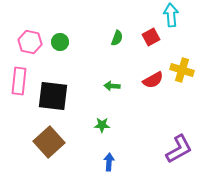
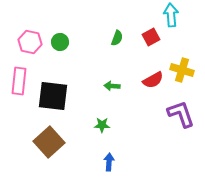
purple L-shape: moved 2 px right, 35 px up; rotated 80 degrees counterclockwise
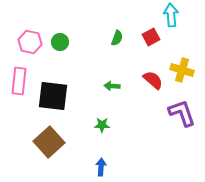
red semicircle: rotated 110 degrees counterclockwise
purple L-shape: moved 1 px right, 1 px up
blue arrow: moved 8 px left, 5 px down
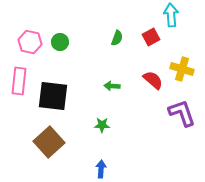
yellow cross: moved 1 px up
blue arrow: moved 2 px down
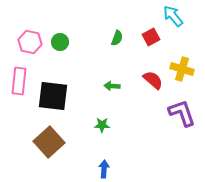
cyan arrow: moved 2 px right, 1 px down; rotated 35 degrees counterclockwise
blue arrow: moved 3 px right
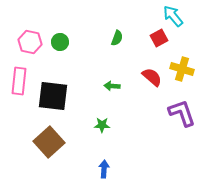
red square: moved 8 px right, 1 px down
red semicircle: moved 1 px left, 3 px up
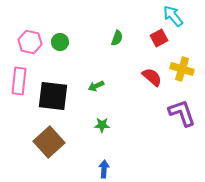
green arrow: moved 16 px left; rotated 28 degrees counterclockwise
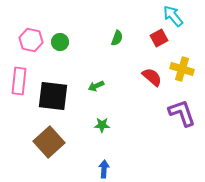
pink hexagon: moved 1 px right, 2 px up
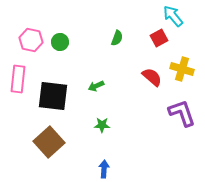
pink rectangle: moved 1 px left, 2 px up
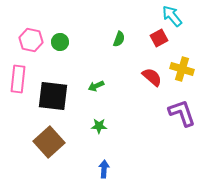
cyan arrow: moved 1 px left
green semicircle: moved 2 px right, 1 px down
green star: moved 3 px left, 1 px down
